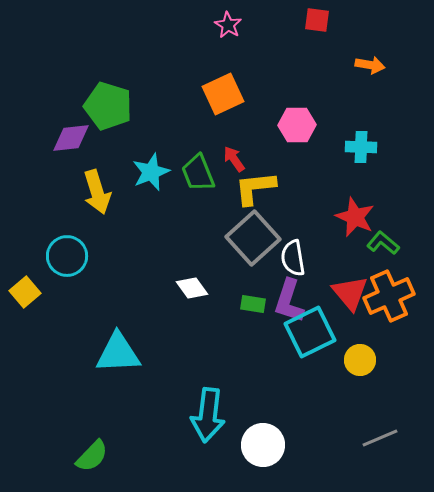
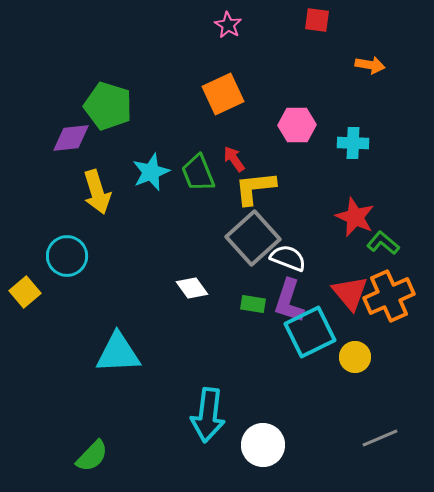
cyan cross: moved 8 px left, 4 px up
white semicircle: moved 5 px left; rotated 120 degrees clockwise
yellow circle: moved 5 px left, 3 px up
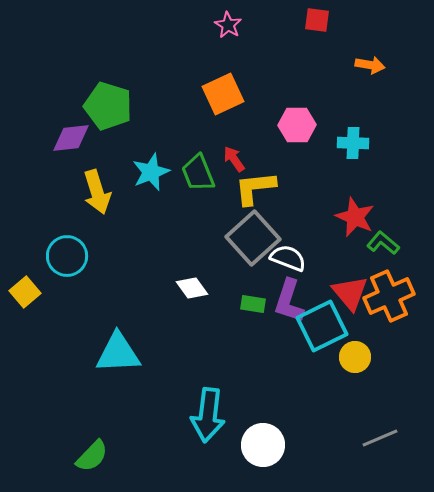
cyan square: moved 12 px right, 6 px up
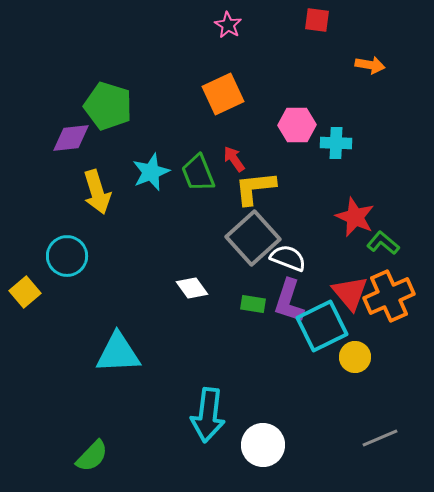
cyan cross: moved 17 px left
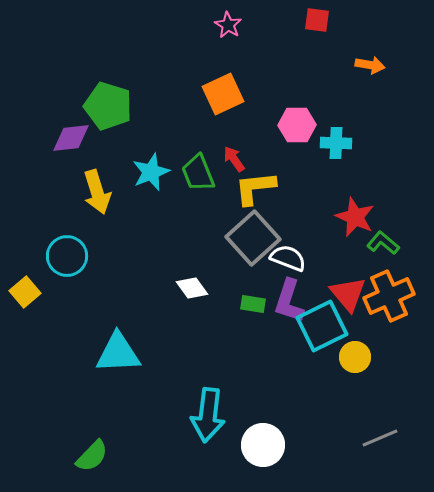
red triangle: moved 2 px left, 1 px down
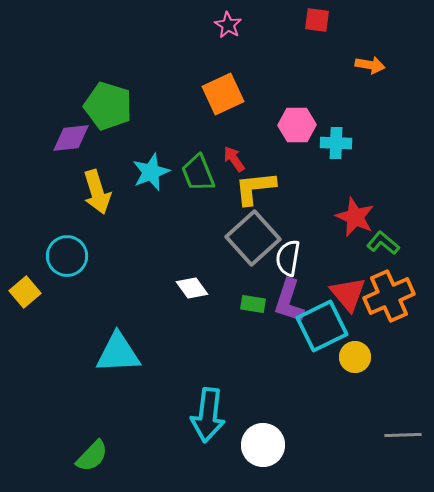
white semicircle: rotated 102 degrees counterclockwise
gray line: moved 23 px right, 3 px up; rotated 21 degrees clockwise
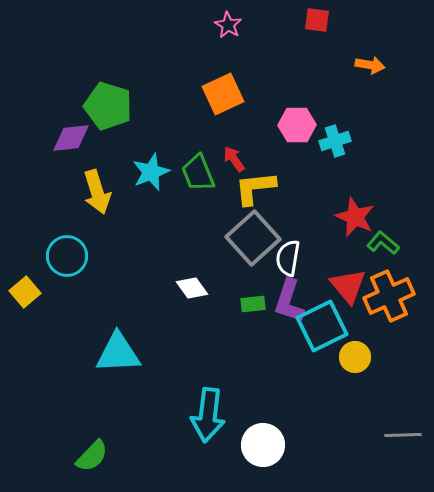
cyan cross: moved 1 px left, 2 px up; rotated 20 degrees counterclockwise
red triangle: moved 8 px up
green rectangle: rotated 15 degrees counterclockwise
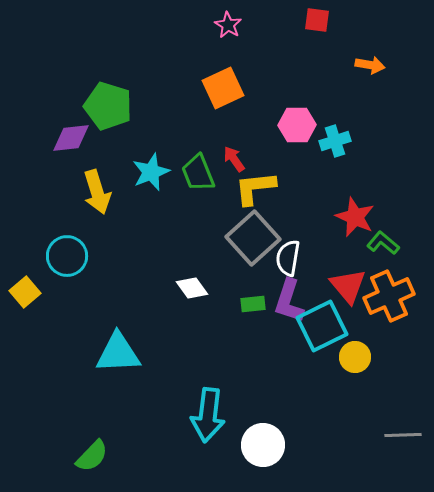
orange square: moved 6 px up
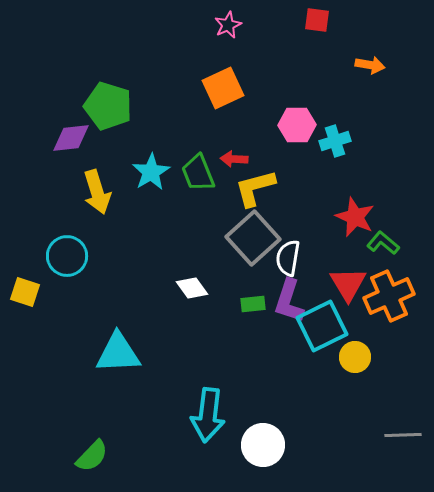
pink star: rotated 16 degrees clockwise
red arrow: rotated 52 degrees counterclockwise
cyan star: rotated 9 degrees counterclockwise
yellow L-shape: rotated 9 degrees counterclockwise
red triangle: moved 2 px up; rotated 9 degrees clockwise
yellow square: rotated 32 degrees counterclockwise
